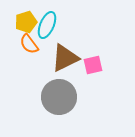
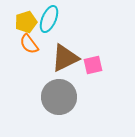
cyan ellipse: moved 2 px right, 6 px up
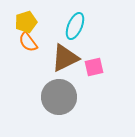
cyan ellipse: moved 26 px right, 7 px down
orange semicircle: moved 1 px left, 2 px up
pink square: moved 1 px right, 2 px down
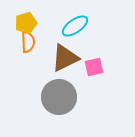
yellow pentagon: moved 1 px down
cyan ellipse: rotated 32 degrees clockwise
orange semicircle: rotated 145 degrees counterclockwise
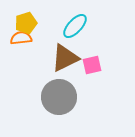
cyan ellipse: rotated 12 degrees counterclockwise
orange semicircle: moved 7 px left, 4 px up; rotated 95 degrees counterclockwise
pink square: moved 2 px left, 2 px up
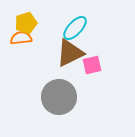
cyan ellipse: moved 2 px down
brown triangle: moved 5 px right, 5 px up
